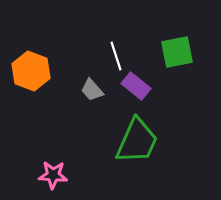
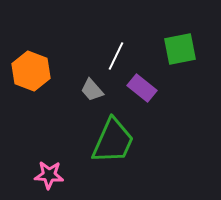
green square: moved 3 px right, 3 px up
white line: rotated 44 degrees clockwise
purple rectangle: moved 6 px right, 2 px down
green trapezoid: moved 24 px left
pink star: moved 4 px left
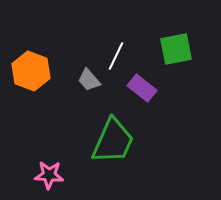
green square: moved 4 px left
gray trapezoid: moved 3 px left, 10 px up
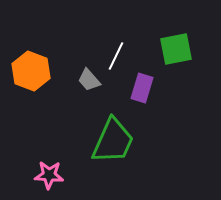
purple rectangle: rotated 68 degrees clockwise
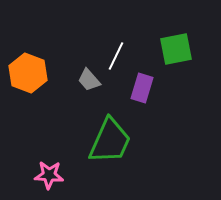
orange hexagon: moved 3 px left, 2 px down
green trapezoid: moved 3 px left
